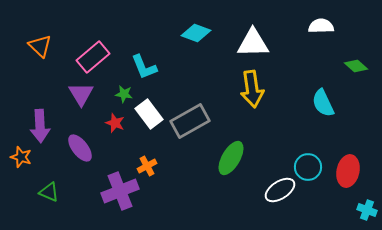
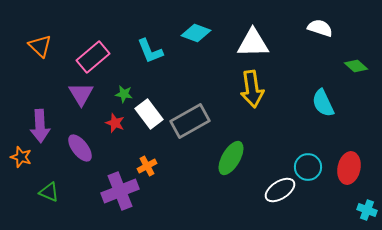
white semicircle: moved 1 px left, 2 px down; rotated 20 degrees clockwise
cyan L-shape: moved 6 px right, 16 px up
red ellipse: moved 1 px right, 3 px up
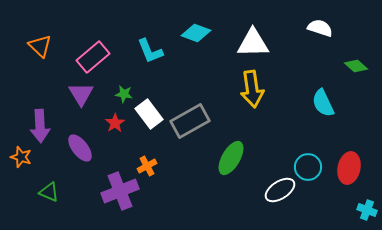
red star: rotated 18 degrees clockwise
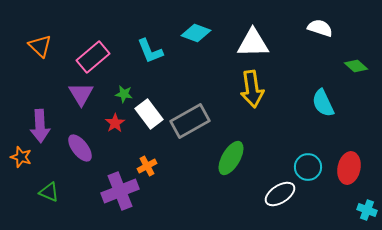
white ellipse: moved 4 px down
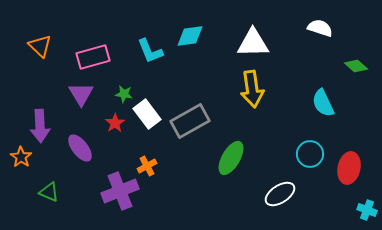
cyan diamond: moved 6 px left, 3 px down; rotated 28 degrees counterclockwise
pink rectangle: rotated 24 degrees clockwise
white rectangle: moved 2 px left
orange star: rotated 15 degrees clockwise
cyan circle: moved 2 px right, 13 px up
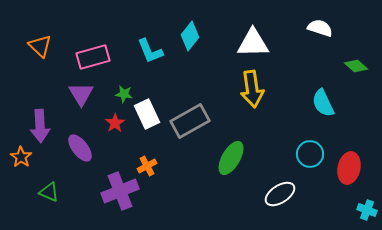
cyan diamond: rotated 44 degrees counterclockwise
white rectangle: rotated 12 degrees clockwise
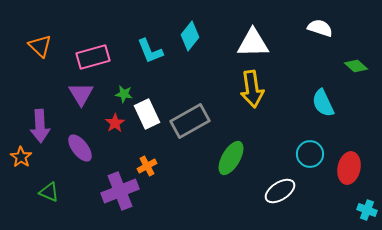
white ellipse: moved 3 px up
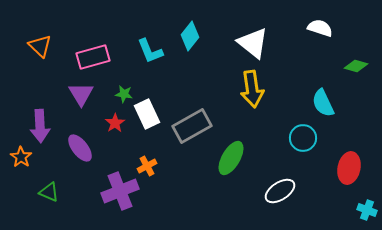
white triangle: rotated 40 degrees clockwise
green diamond: rotated 25 degrees counterclockwise
gray rectangle: moved 2 px right, 5 px down
cyan circle: moved 7 px left, 16 px up
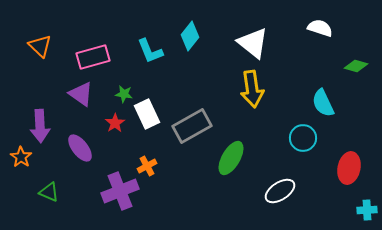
purple triangle: rotated 24 degrees counterclockwise
cyan cross: rotated 24 degrees counterclockwise
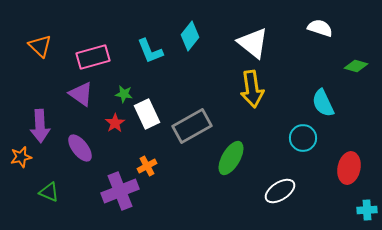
orange star: rotated 25 degrees clockwise
